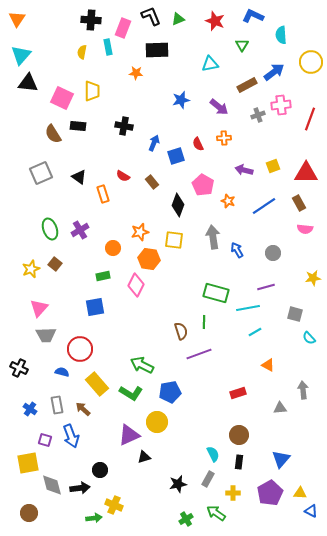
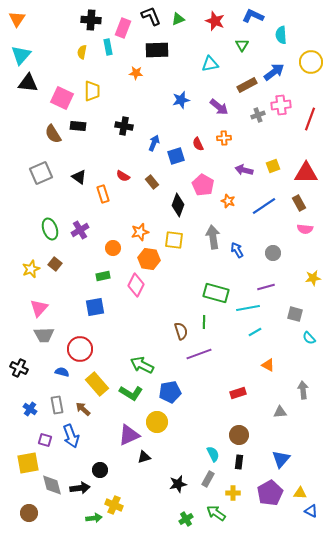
gray trapezoid at (46, 335): moved 2 px left
gray triangle at (280, 408): moved 4 px down
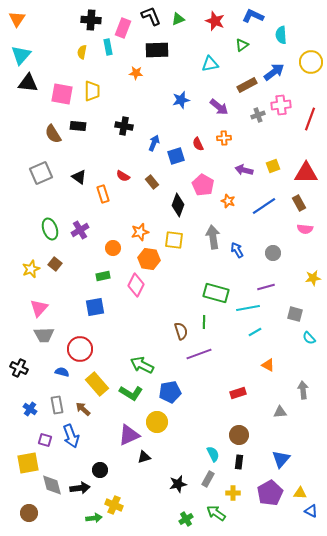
green triangle at (242, 45): rotated 24 degrees clockwise
pink square at (62, 98): moved 4 px up; rotated 15 degrees counterclockwise
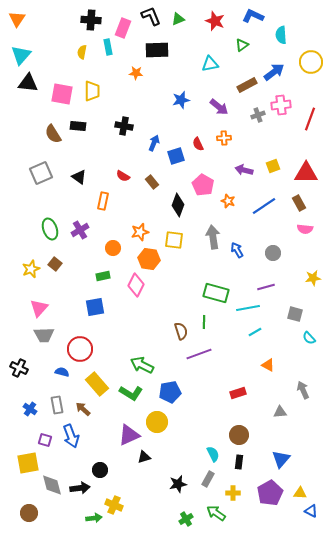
orange rectangle at (103, 194): moved 7 px down; rotated 30 degrees clockwise
gray arrow at (303, 390): rotated 18 degrees counterclockwise
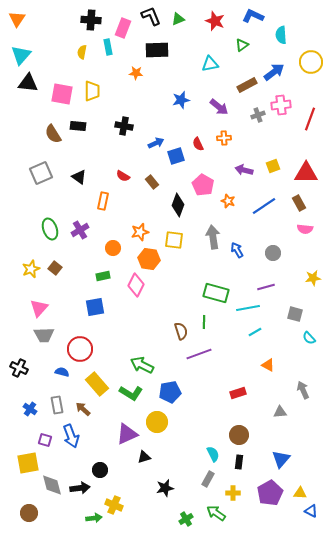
blue arrow at (154, 143): moved 2 px right; rotated 42 degrees clockwise
brown square at (55, 264): moved 4 px down
purple triangle at (129, 435): moved 2 px left, 1 px up
black star at (178, 484): moved 13 px left, 4 px down
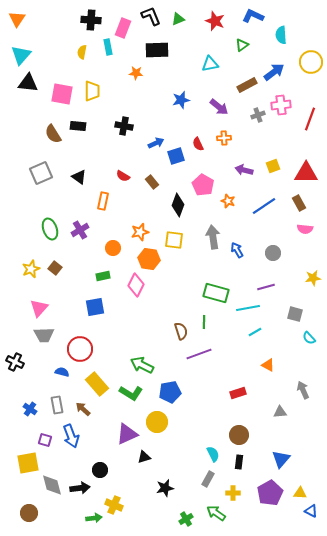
black cross at (19, 368): moved 4 px left, 6 px up
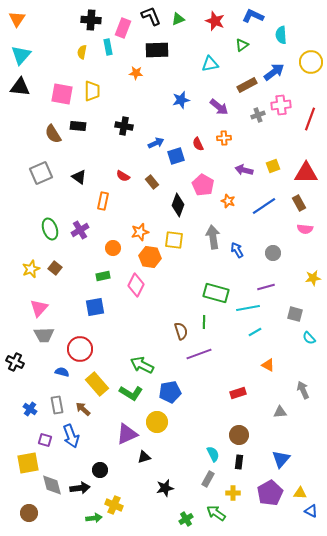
black triangle at (28, 83): moved 8 px left, 4 px down
orange hexagon at (149, 259): moved 1 px right, 2 px up
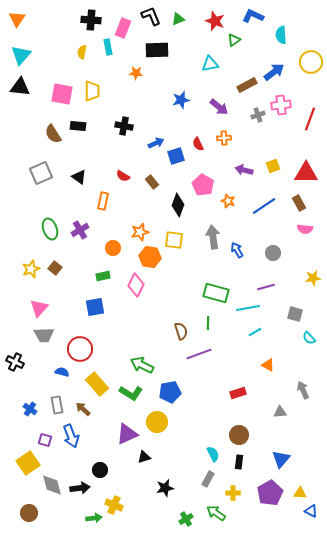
green triangle at (242, 45): moved 8 px left, 5 px up
green line at (204, 322): moved 4 px right, 1 px down
yellow square at (28, 463): rotated 25 degrees counterclockwise
